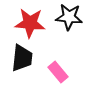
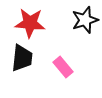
black star: moved 16 px right, 3 px down; rotated 24 degrees counterclockwise
pink rectangle: moved 5 px right, 5 px up
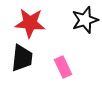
pink rectangle: rotated 15 degrees clockwise
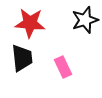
black trapezoid: rotated 12 degrees counterclockwise
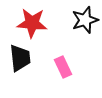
red star: moved 2 px right
black trapezoid: moved 2 px left
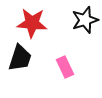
black trapezoid: rotated 24 degrees clockwise
pink rectangle: moved 2 px right
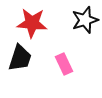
pink rectangle: moved 1 px left, 3 px up
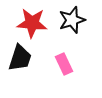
black star: moved 13 px left
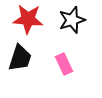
red star: moved 4 px left, 4 px up
